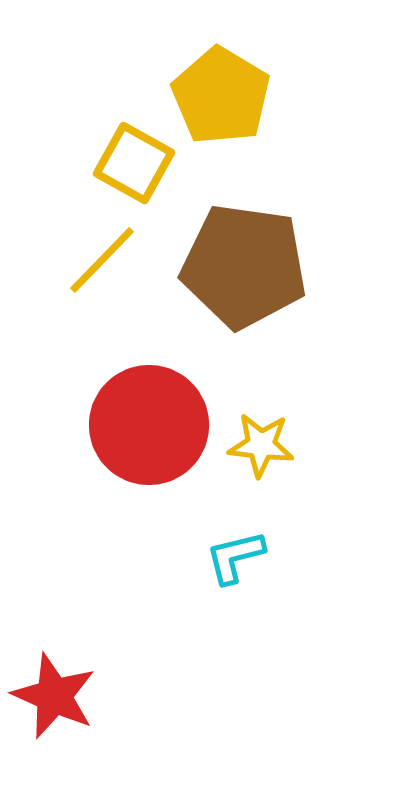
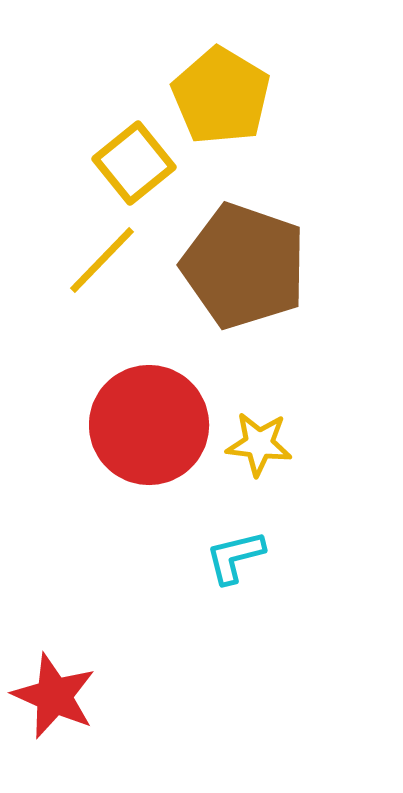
yellow square: rotated 22 degrees clockwise
brown pentagon: rotated 11 degrees clockwise
yellow star: moved 2 px left, 1 px up
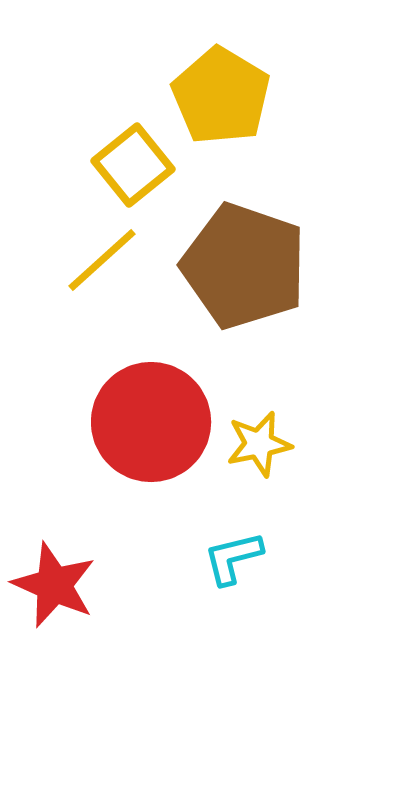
yellow square: moved 1 px left, 2 px down
yellow line: rotated 4 degrees clockwise
red circle: moved 2 px right, 3 px up
yellow star: rotated 18 degrees counterclockwise
cyan L-shape: moved 2 px left, 1 px down
red star: moved 111 px up
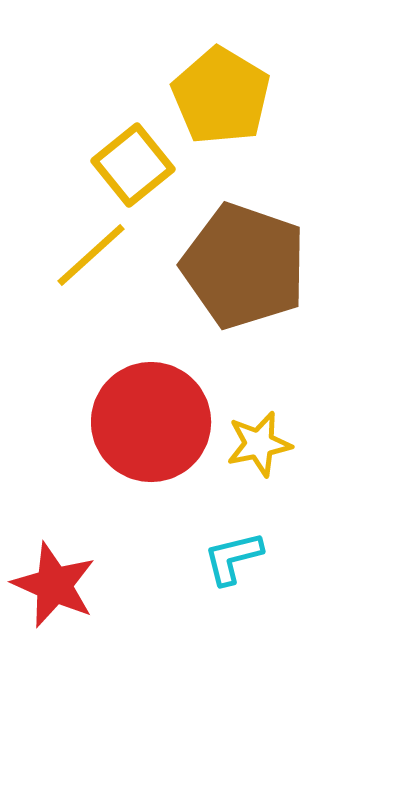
yellow line: moved 11 px left, 5 px up
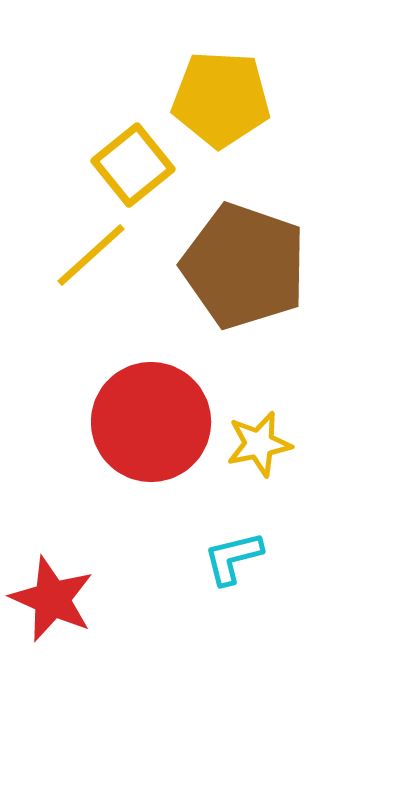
yellow pentagon: moved 3 px down; rotated 28 degrees counterclockwise
red star: moved 2 px left, 14 px down
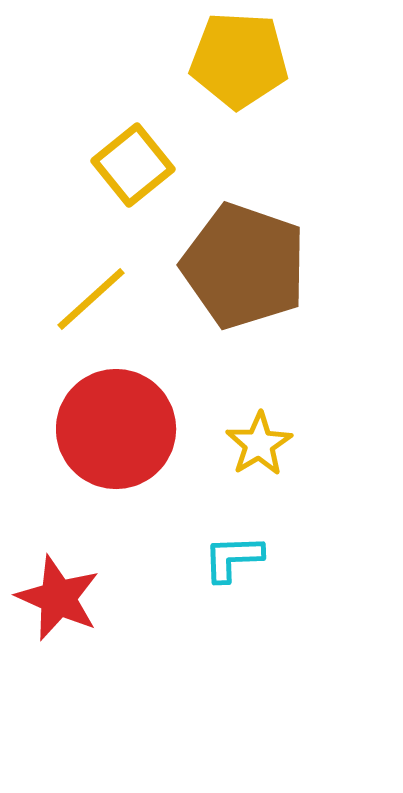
yellow pentagon: moved 18 px right, 39 px up
yellow line: moved 44 px down
red circle: moved 35 px left, 7 px down
yellow star: rotated 20 degrees counterclockwise
cyan L-shape: rotated 12 degrees clockwise
red star: moved 6 px right, 1 px up
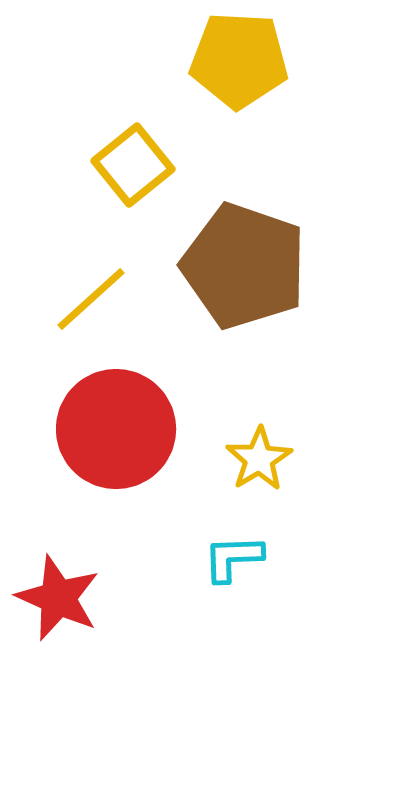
yellow star: moved 15 px down
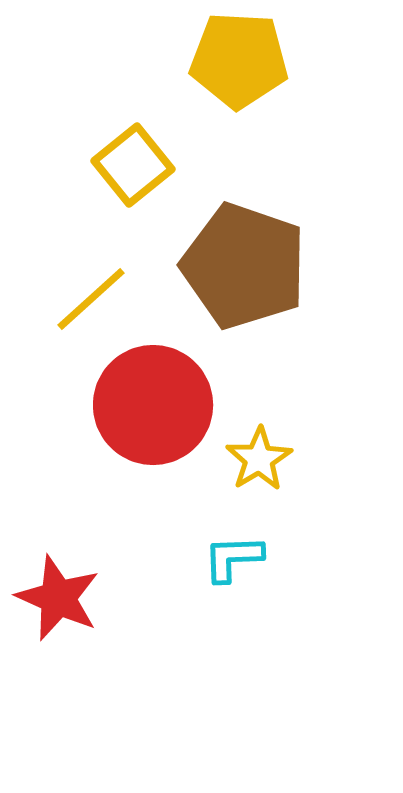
red circle: moved 37 px right, 24 px up
